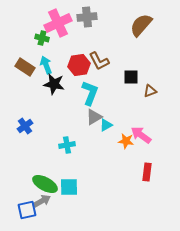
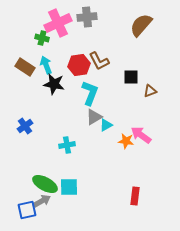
red rectangle: moved 12 px left, 24 px down
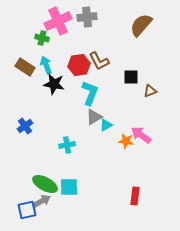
pink cross: moved 2 px up
